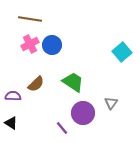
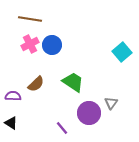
purple circle: moved 6 px right
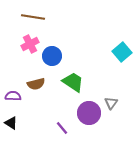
brown line: moved 3 px right, 2 px up
blue circle: moved 11 px down
brown semicircle: rotated 30 degrees clockwise
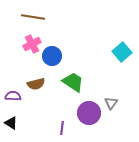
pink cross: moved 2 px right
purple line: rotated 48 degrees clockwise
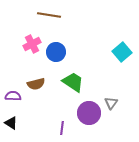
brown line: moved 16 px right, 2 px up
blue circle: moved 4 px right, 4 px up
